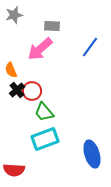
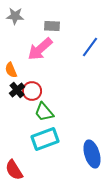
gray star: moved 1 px right, 1 px down; rotated 18 degrees clockwise
red semicircle: rotated 55 degrees clockwise
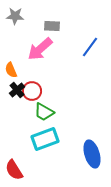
green trapezoid: rotated 20 degrees counterclockwise
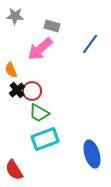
gray rectangle: rotated 14 degrees clockwise
blue line: moved 3 px up
green trapezoid: moved 5 px left, 1 px down
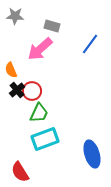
green trapezoid: rotated 95 degrees counterclockwise
red semicircle: moved 6 px right, 2 px down
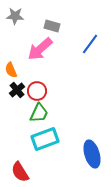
red circle: moved 5 px right
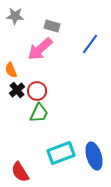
cyan rectangle: moved 16 px right, 14 px down
blue ellipse: moved 2 px right, 2 px down
